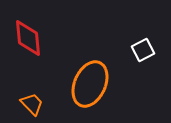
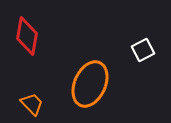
red diamond: moved 1 px left, 2 px up; rotated 15 degrees clockwise
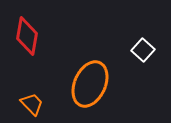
white square: rotated 20 degrees counterclockwise
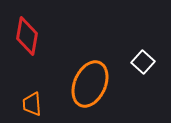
white square: moved 12 px down
orange trapezoid: rotated 140 degrees counterclockwise
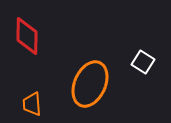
red diamond: rotated 9 degrees counterclockwise
white square: rotated 10 degrees counterclockwise
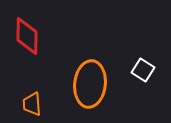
white square: moved 8 px down
orange ellipse: rotated 18 degrees counterclockwise
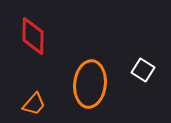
red diamond: moved 6 px right
orange trapezoid: moved 2 px right; rotated 135 degrees counterclockwise
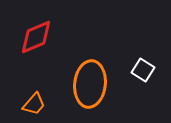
red diamond: moved 3 px right, 1 px down; rotated 66 degrees clockwise
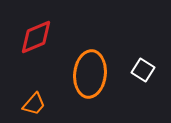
orange ellipse: moved 10 px up
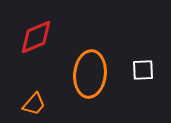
white square: rotated 35 degrees counterclockwise
